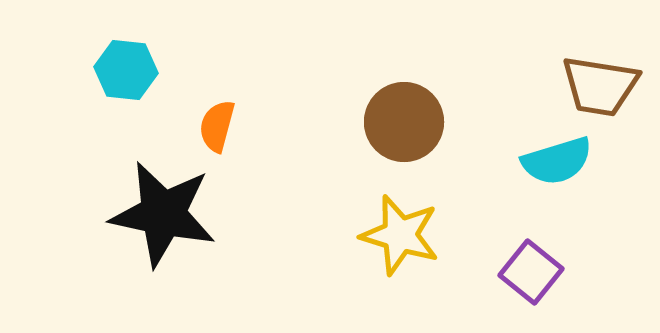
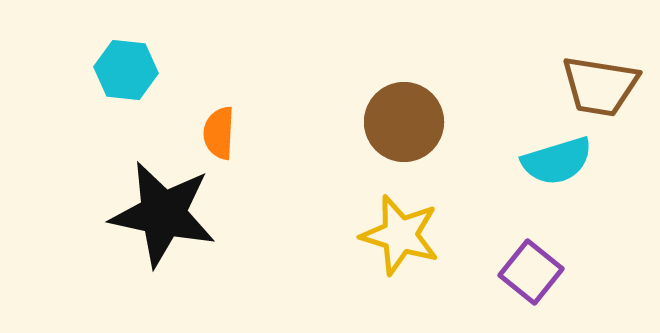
orange semicircle: moved 2 px right, 7 px down; rotated 12 degrees counterclockwise
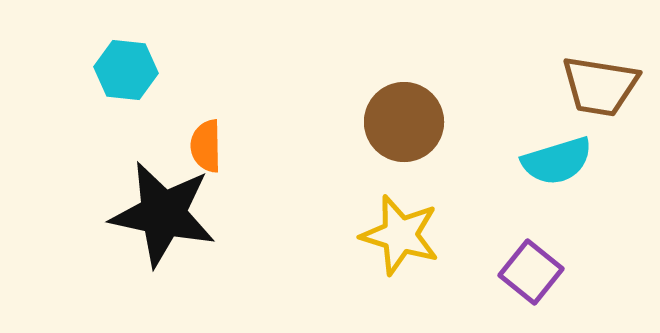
orange semicircle: moved 13 px left, 13 px down; rotated 4 degrees counterclockwise
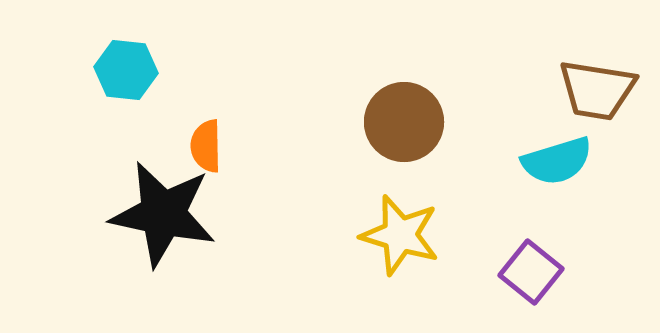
brown trapezoid: moved 3 px left, 4 px down
